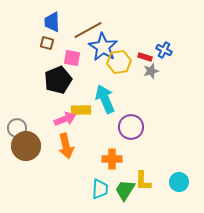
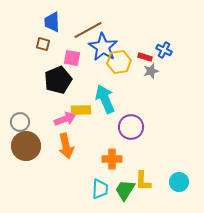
brown square: moved 4 px left, 1 px down
gray circle: moved 3 px right, 6 px up
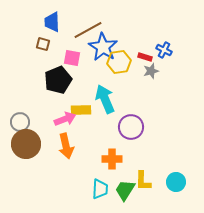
brown circle: moved 2 px up
cyan circle: moved 3 px left
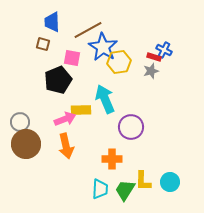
red rectangle: moved 9 px right
cyan circle: moved 6 px left
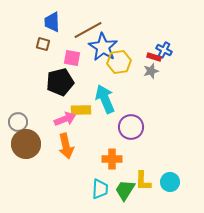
black pentagon: moved 2 px right, 2 px down; rotated 8 degrees clockwise
gray circle: moved 2 px left
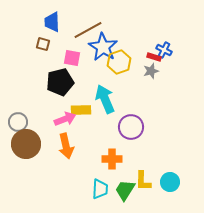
yellow hexagon: rotated 10 degrees counterclockwise
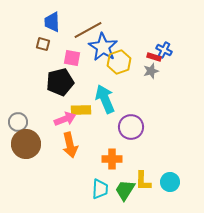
orange arrow: moved 4 px right, 1 px up
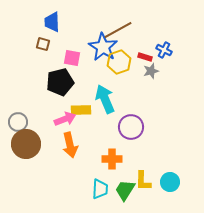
brown line: moved 30 px right
red rectangle: moved 9 px left
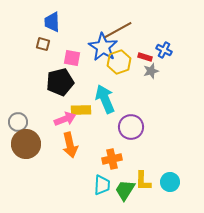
orange cross: rotated 12 degrees counterclockwise
cyan trapezoid: moved 2 px right, 4 px up
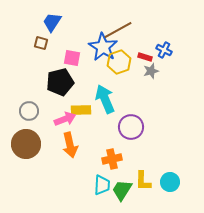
blue trapezoid: rotated 35 degrees clockwise
brown square: moved 2 px left, 1 px up
gray circle: moved 11 px right, 11 px up
green trapezoid: moved 3 px left
